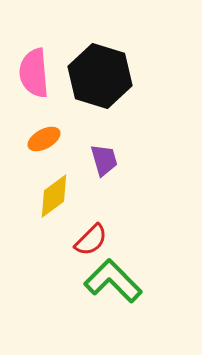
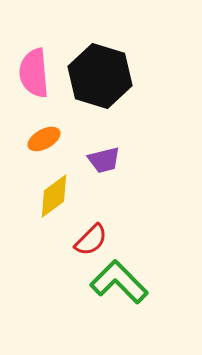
purple trapezoid: rotated 92 degrees clockwise
green L-shape: moved 6 px right, 1 px down
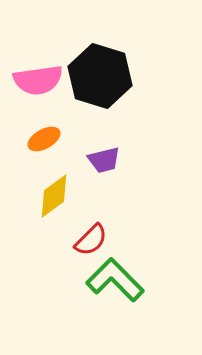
pink semicircle: moved 4 px right, 7 px down; rotated 93 degrees counterclockwise
green L-shape: moved 4 px left, 2 px up
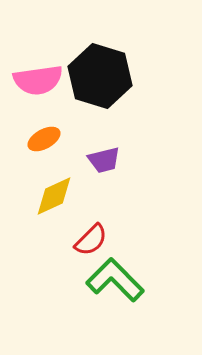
yellow diamond: rotated 12 degrees clockwise
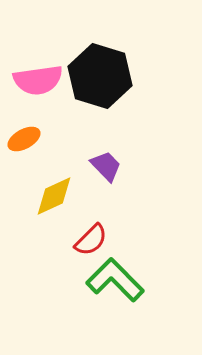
orange ellipse: moved 20 px left
purple trapezoid: moved 2 px right, 6 px down; rotated 120 degrees counterclockwise
